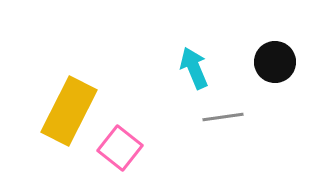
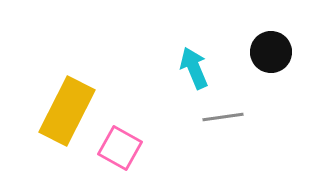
black circle: moved 4 px left, 10 px up
yellow rectangle: moved 2 px left
pink square: rotated 9 degrees counterclockwise
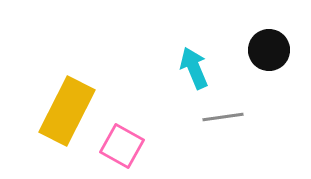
black circle: moved 2 px left, 2 px up
pink square: moved 2 px right, 2 px up
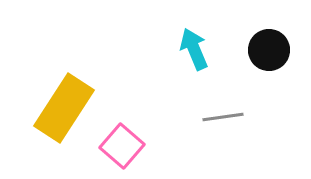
cyan arrow: moved 19 px up
yellow rectangle: moved 3 px left, 3 px up; rotated 6 degrees clockwise
pink square: rotated 12 degrees clockwise
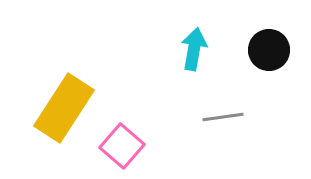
cyan arrow: rotated 33 degrees clockwise
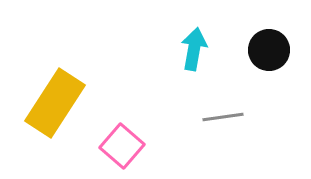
yellow rectangle: moved 9 px left, 5 px up
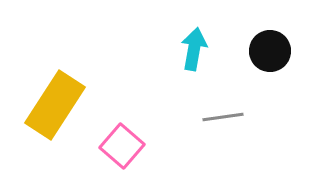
black circle: moved 1 px right, 1 px down
yellow rectangle: moved 2 px down
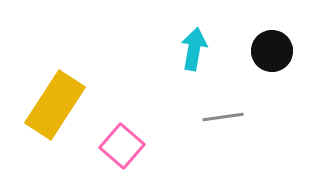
black circle: moved 2 px right
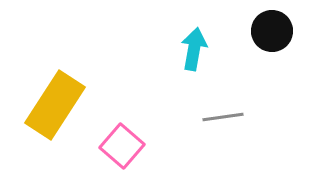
black circle: moved 20 px up
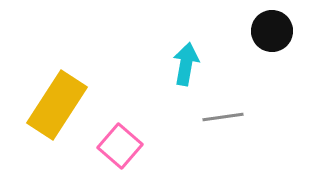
cyan arrow: moved 8 px left, 15 px down
yellow rectangle: moved 2 px right
pink square: moved 2 px left
